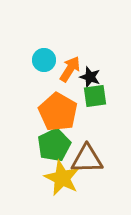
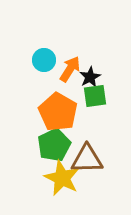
black star: rotated 25 degrees clockwise
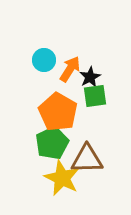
green pentagon: moved 2 px left, 2 px up
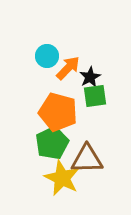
cyan circle: moved 3 px right, 4 px up
orange arrow: moved 2 px left, 1 px up; rotated 12 degrees clockwise
orange pentagon: rotated 15 degrees counterclockwise
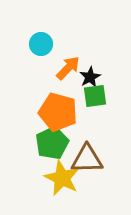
cyan circle: moved 6 px left, 12 px up
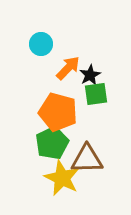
black star: moved 2 px up
green square: moved 1 px right, 2 px up
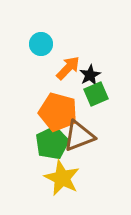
green square: rotated 15 degrees counterclockwise
brown triangle: moved 8 px left, 23 px up; rotated 20 degrees counterclockwise
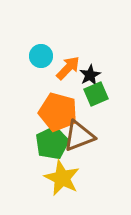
cyan circle: moved 12 px down
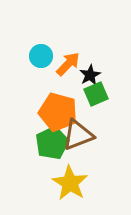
orange arrow: moved 4 px up
brown triangle: moved 1 px left, 1 px up
yellow star: moved 8 px right, 5 px down; rotated 6 degrees clockwise
